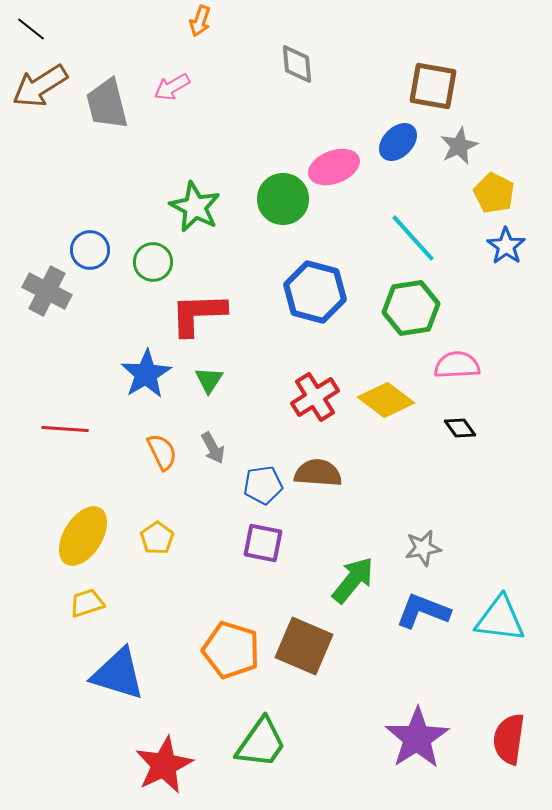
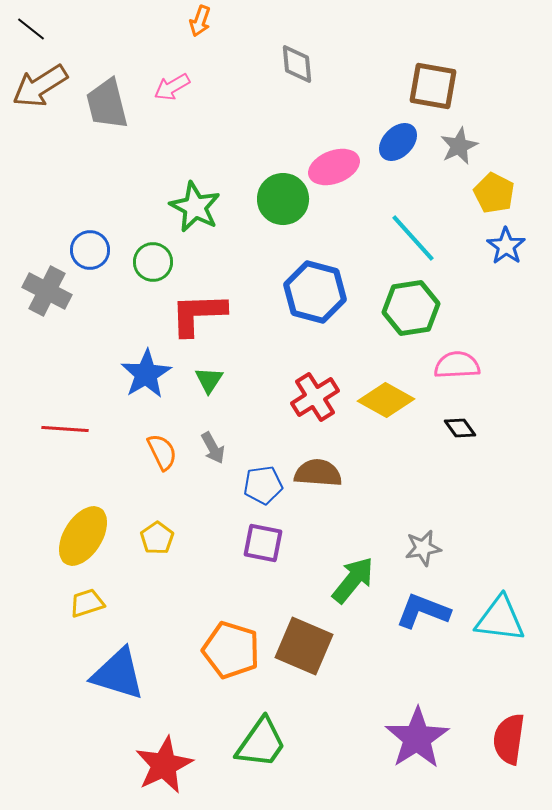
yellow diamond at (386, 400): rotated 8 degrees counterclockwise
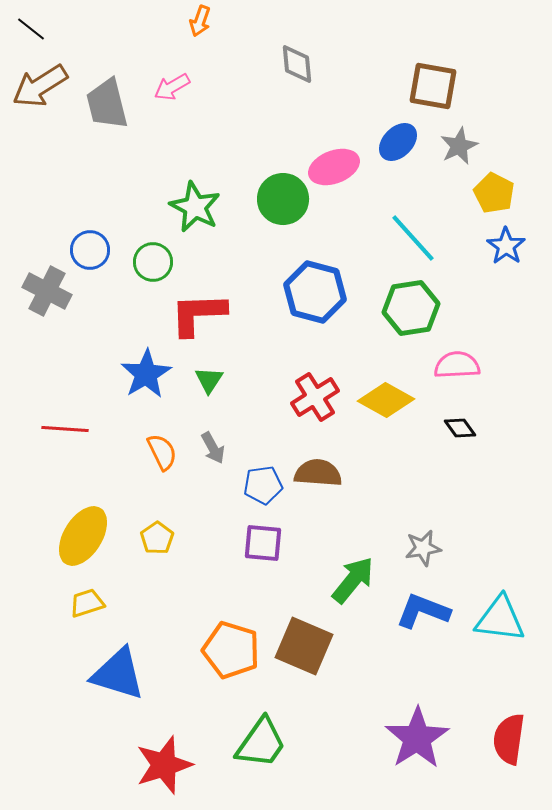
purple square at (263, 543): rotated 6 degrees counterclockwise
red star at (164, 765): rotated 8 degrees clockwise
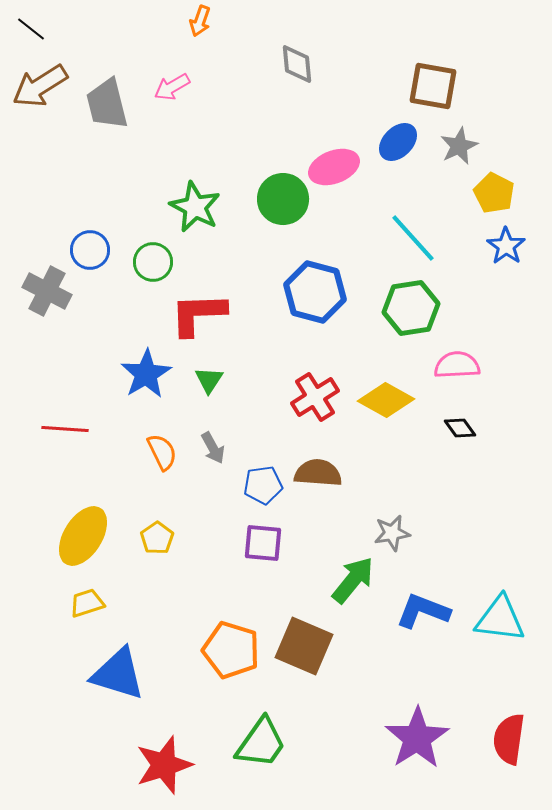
gray star at (423, 548): moved 31 px left, 15 px up
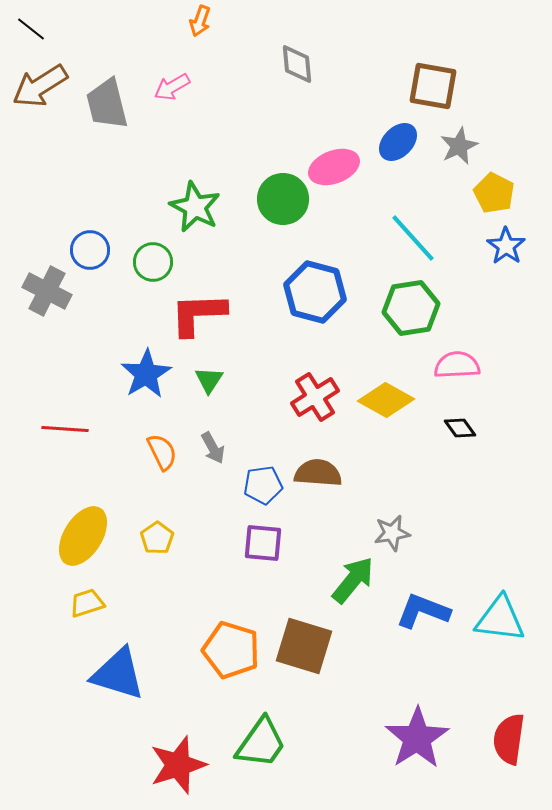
brown square at (304, 646): rotated 6 degrees counterclockwise
red star at (164, 765): moved 14 px right
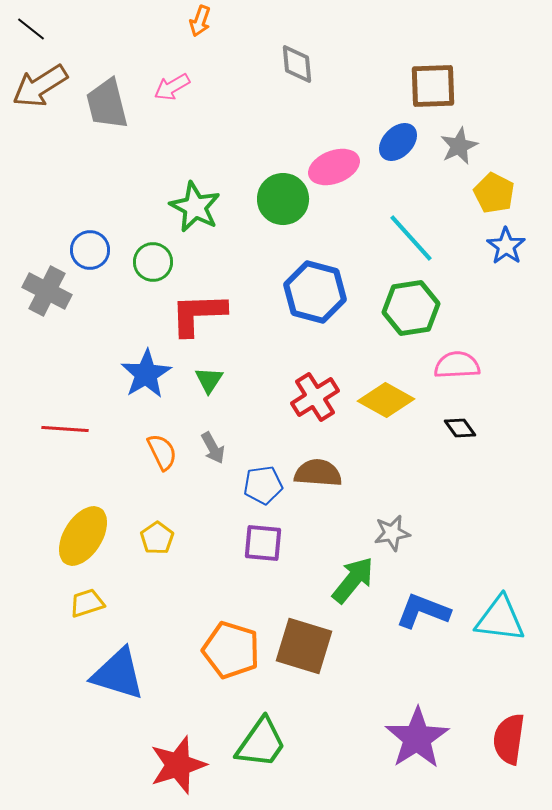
brown square at (433, 86): rotated 12 degrees counterclockwise
cyan line at (413, 238): moved 2 px left
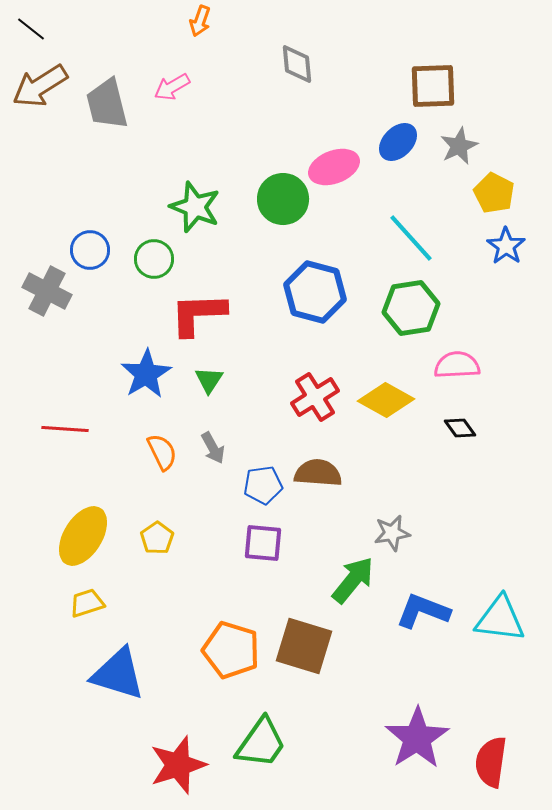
green star at (195, 207): rotated 6 degrees counterclockwise
green circle at (153, 262): moved 1 px right, 3 px up
red semicircle at (509, 739): moved 18 px left, 23 px down
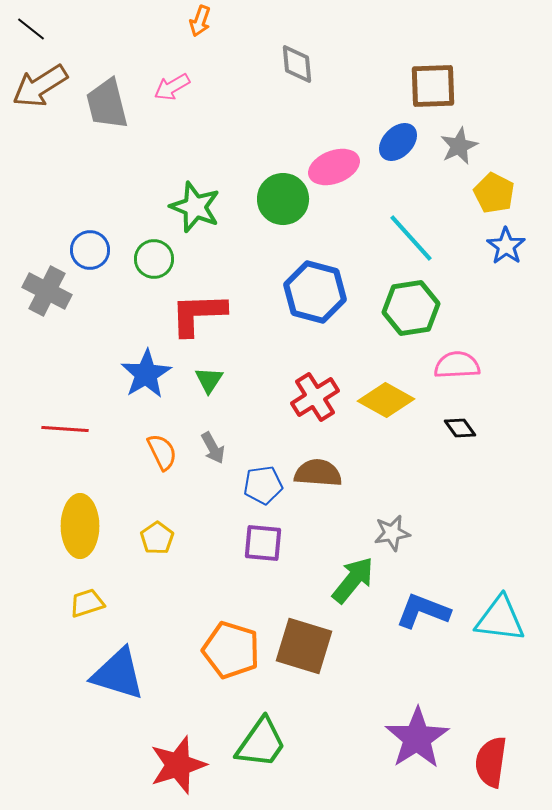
yellow ellipse at (83, 536): moved 3 px left, 10 px up; rotated 32 degrees counterclockwise
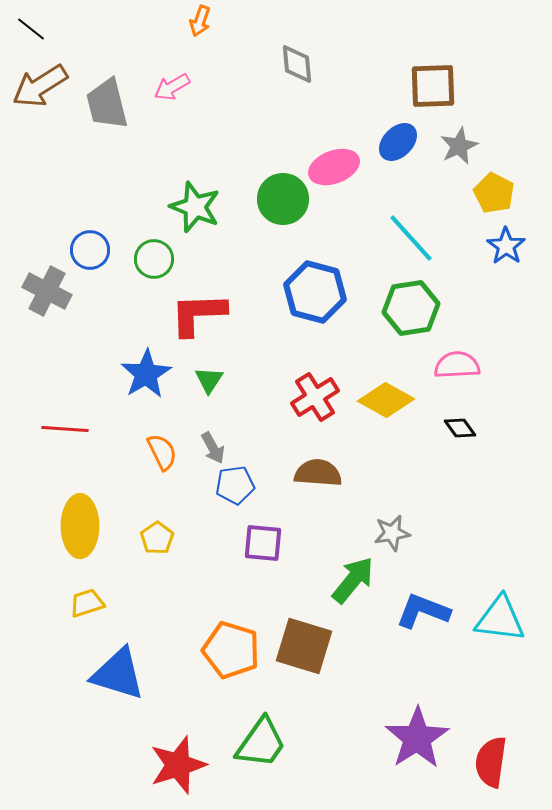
blue pentagon at (263, 485): moved 28 px left
